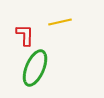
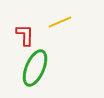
yellow line: rotated 10 degrees counterclockwise
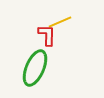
red L-shape: moved 22 px right
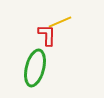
green ellipse: rotated 9 degrees counterclockwise
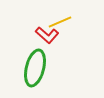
red L-shape: rotated 130 degrees clockwise
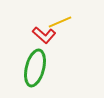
red L-shape: moved 3 px left
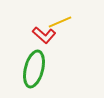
green ellipse: moved 1 px left, 1 px down
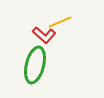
green ellipse: moved 1 px right, 4 px up
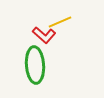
green ellipse: rotated 18 degrees counterclockwise
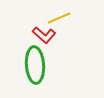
yellow line: moved 1 px left, 4 px up
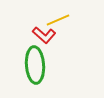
yellow line: moved 1 px left, 2 px down
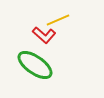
green ellipse: rotated 51 degrees counterclockwise
